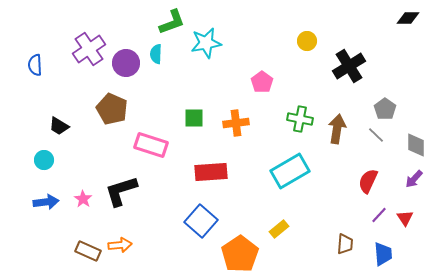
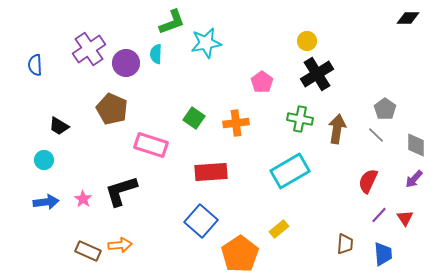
black cross: moved 32 px left, 8 px down
green square: rotated 35 degrees clockwise
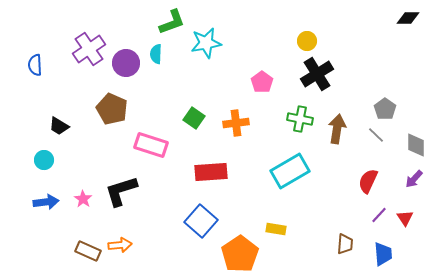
yellow rectangle: moved 3 px left; rotated 48 degrees clockwise
